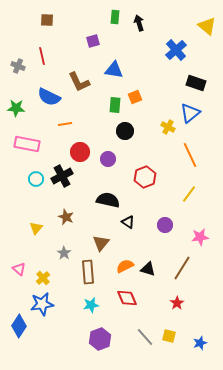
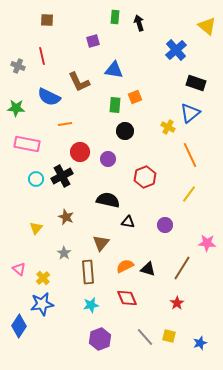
black triangle at (128, 222): rotated 24 degrees counterclockwise
pink star at (200, 237): moved 7 px right, 6 px down; rotated 12 degrees clockwise
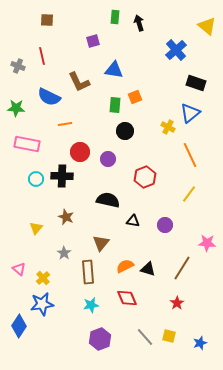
black cross at (62, 176): rotated 30 degrees clockwise
black triangle at (128, 222): moved 5 px right, 1 px up
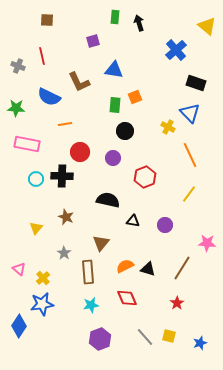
blue triangle at (190, 113): rotated 35 degrees counterclockwise
purple circle at (108, 159): moved 5 px right, 1 px up
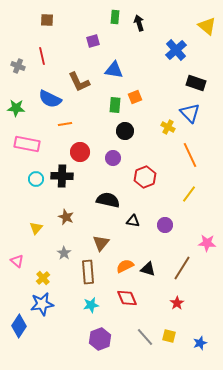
blue semicircle at (49, 97): moved 1 px right, 2 px down
pink triangle at (19, 269): moved 2 px left, 8 px up
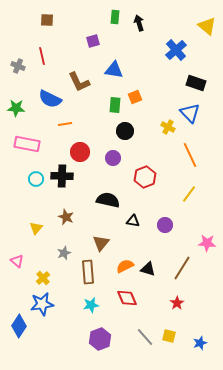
gray star at (64, 253): rotated 16 degrees clockwise
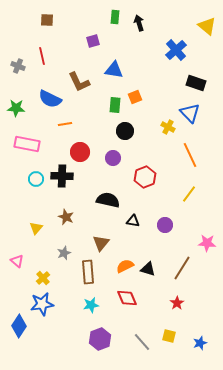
gray line at (145, 337): moved 3 px left, 5 px down
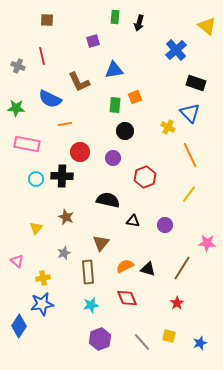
black arrow at (139, 23): rotated 147 degrees counterclockwise
blue triangle at (114, 70): rotated 18 degrees counterclockwise
yellow cross at (43, 278): rotated 32 degrees clockwise
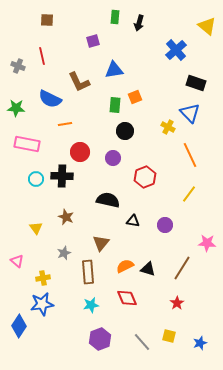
yellow triangle at (36, 228): rotated 16 degrees counterclockwise
